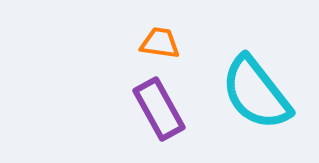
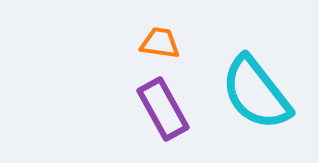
purple rectangle: moved 4 px right
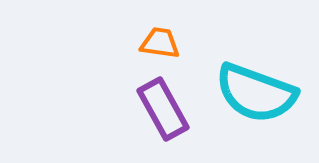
cyan semicircle: rotated 32 degrees counterclockwise
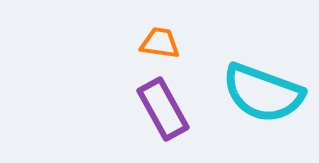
cyan semicircle: moved 7 px right
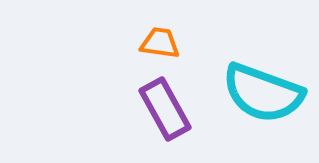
purple rectangle: moved 2 px right
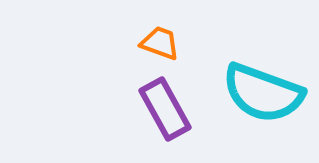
orange trapezoid: rotated 12 degrees clockwise
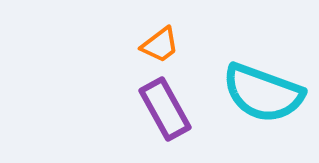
orange trapezoid: moved 2 px down; rotated 123 degrees clockwise
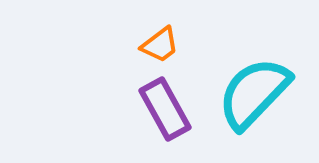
cyan semicircle: moved 9 px left; rotated 114 degrees clockwise
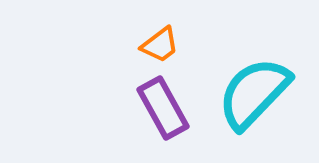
purple rectangle: moved 2 px left, 1 px up
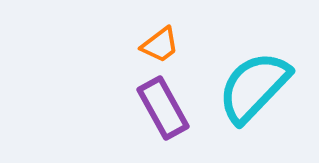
cyan semicircle: moved 6 px up
